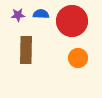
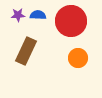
blue semicircle: moved 3 px left, 1 px down
red circle: moved 1 px left
brown rectangle: moved 1 px down; rotated 24 degrees clockwise
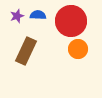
purple star: moved 1 px left, 1 px down; rotated 16 degrees counterclockwise
orange circle: moved 9 px up
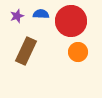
blue semicircle: moved 3 px right, 1 px up
orange circle: moved 3 px down
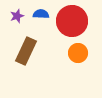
red circle: moved 1 px right
orange circle: moved 1 px down
